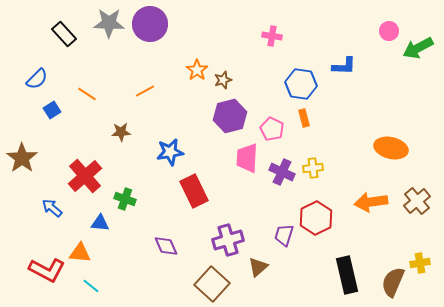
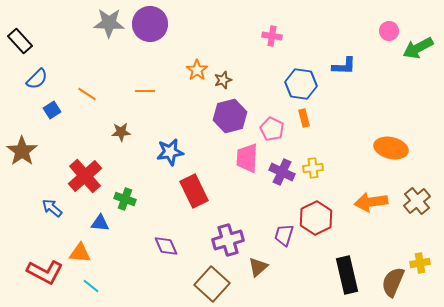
black rectangle at (64, 34): moved 44 px left, 7 px down
orange line at (145, 91): rotated 30 degrees clockwise
brown star at (22, 158): moved 7 px up
red L-shape at (47, 270): moved 2 px left, 2 px down
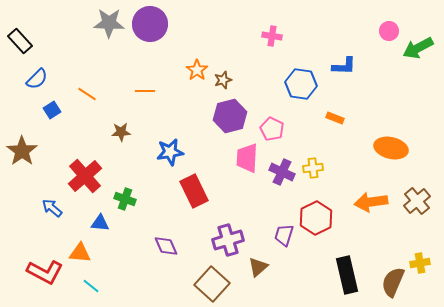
orange rectangle at (304, 118): moved 31 px right; rotated 54 degrees counterclockwise
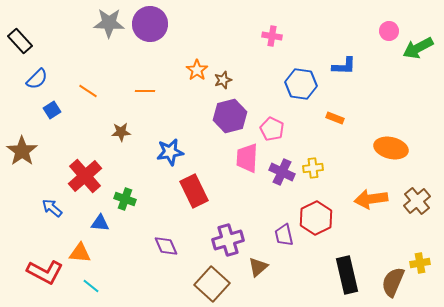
orange line at (87, 94): moved 1 px right, 3 px up
orange arrow at (371, 202): moved 3 px up
purple trapezoid at (284, 235): rotated 30 degrees counterclockwise
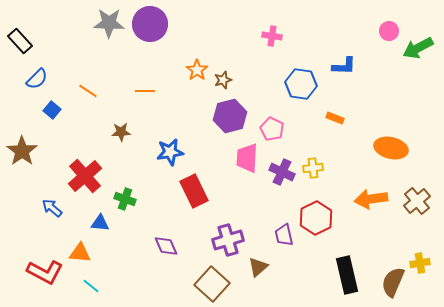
blue square at (52, 110): rotated 18 degrees counterclockwise
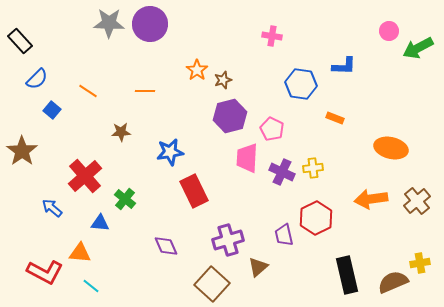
green cross at (125, 199): rotated 20 degrees clockwise
brown semicircle at (393, 282): rotated 44 degrees clockwise
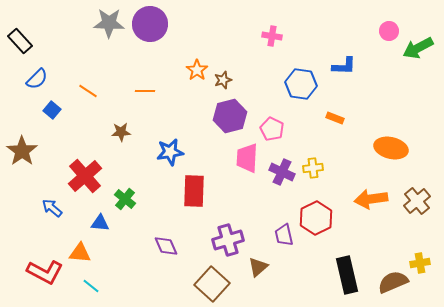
red rectangle at (194, 191): rotated 28 degrees clockwise
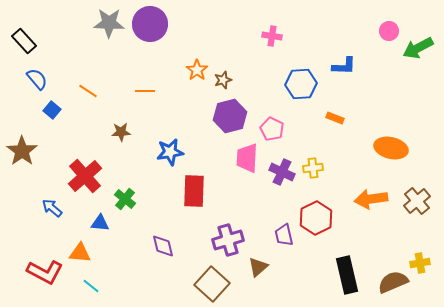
black rectangle at (20, 41): moved 4 px right
blue semicircle at (37, 79): rotated 85 degrees counterclockwise
blue hexagon at (301, 84): rotated 12 degrees counterclockwise
purple diamond at (166, 246): moved 3 px left; rotated 10 degrees clockwise
